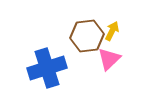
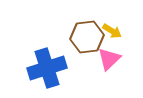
yellow arrow: rotated 96 degrees clockwise
brown hexagon: moved 1 px down
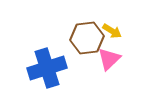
brown hexagon: moved 1 px down
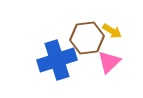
pink triangle: moved 3 px down
blue cross: moved 10 px right, 8 px up
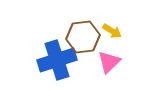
brown hexagon: moved 4 px left, 1 px up
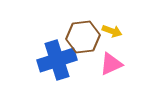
yellow arrow: rotated 12 degrees counterclockwise
pink triangle: moved 2 px right, 2 px down; rotated 20 degrees clockwise
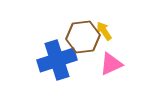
yellow arrow: moved 8 px left; rotated 144 degrees counterclockwise
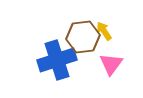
pink triangle: rotated 30 degrees counterclockwise
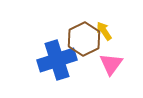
brown hexagon: moved 1 px right, 2 px down; rotated 20 degrees counterclockwise
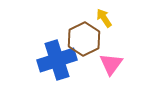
yellow arrow: moved 13 px up
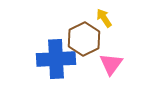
blue cross: moved 1 px left, 1 px up; rotated 15 degrees clockwise
